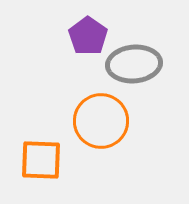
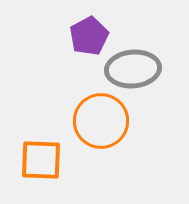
purple pentagon: moved 1 px right; rotated 9 degrees clockwise
gray ellipse: moved 1 px left, 5 px down
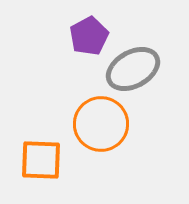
gray ellipse: rotated 24 degrees counterclockwise
orange circle: moved 3 px down
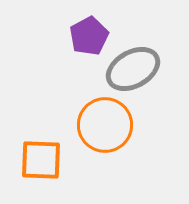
orange circle: moved 4 px right, 1 px down
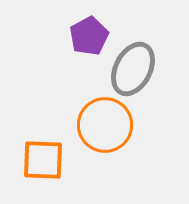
gray ellipse: rotated 34 degrees counterclockwise
orange square: moved 2 px right
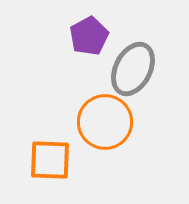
orange circle: moved 3 px up
orange square: moved 7 px right
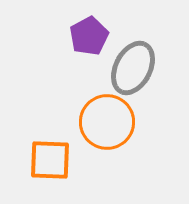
gray ellipse: moved 1 px up
orange circle: moved 2 px right
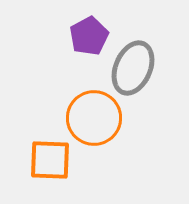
gray ellipse: rotated 4 degrees counterclockwise
orange circle: moved 13 px left, 4 px up
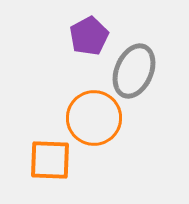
gray ellipse: moved 1 px right, 3 px down
